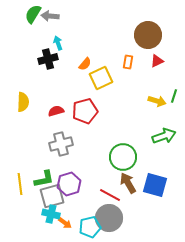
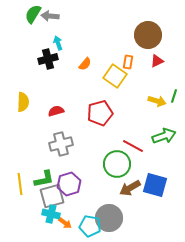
yellow square: moved 14 px right, 2 px up; rotated 30 degrees counterclockwise
red pentagon: moved 15 px right, 2 px down
green circle: moved 6 px left, 7 px down
brown arrow: moved 2 px right, 5 px down; rotated 90 degrees counterclockwise
red line: moved 23 px right, 49 px up
cyan pentagon: moved 1 px up; rotated 25 degrees clockwise
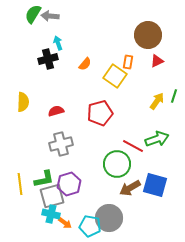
yellow arrow: rotated 72 degrees counterclockwise
green arrow: moved 7 px left, 3 px down
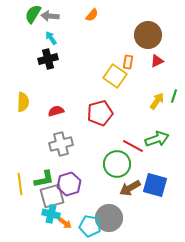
cyan arrow: moved 7 px left, 5 px up; rotated 16 degrees counterclockwise
orange semicircle: moved 7 px right, 49 px up
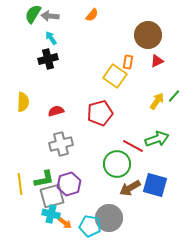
green line: rotated 24 degrees clockwise
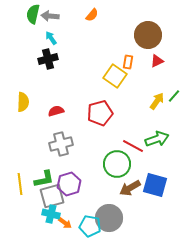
green semicircle: rotated 18 degrees counterclockwise
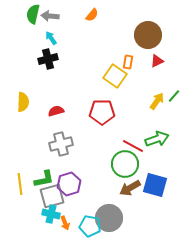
red pentagon: moved 2 px right, 1 px up; rotated 15 degrees clockwise
green circle: moved 8 px right
orange arrow: rotated 32 degrees clockwise
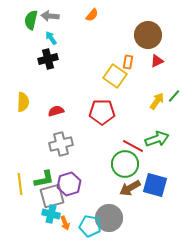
green semicircle: moved 2 px left, 6 px down
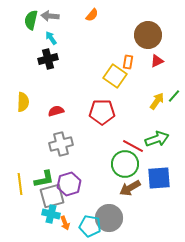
blue square: moved 4 px right, 7 px up; rotated 20 degrees counterclockwise
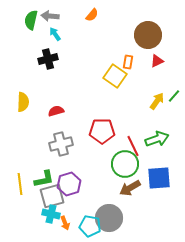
cyan arrow: moved 4 px right, 4 px up
red pentagon: moved 19 px down
red line: rotated 35 degrees clockwise
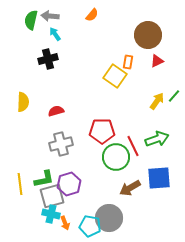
green circle: moved 9 px left, 7 px up
